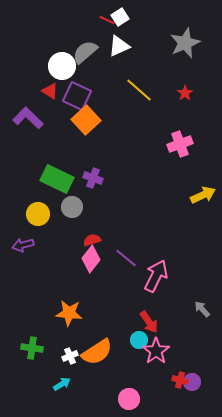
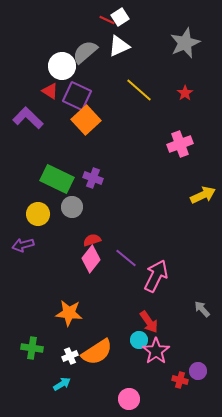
purple circle: moved 6 px right, 11 px up
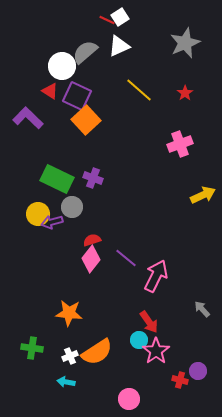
purple arrow: moved 29 px right, 23 px up
cyan arrow: moved 4 px right, 2 px up; rotated 138 degrees counterclockwise
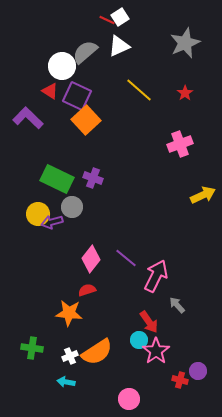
red semicircle: moved 5 px left, 50 px down
gray arrow: moved 25 px left, 4 px up
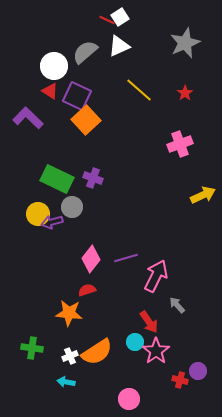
white circle: moved 8 px left
purple line: rotated 55 degrees counterclockwise
cyan circle: moved 4 px left, 2 px down
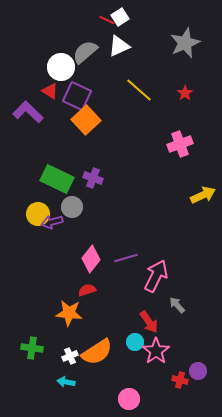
white circle: moved 7 px right, 1 px down
purple L-shape: moved 6 px up
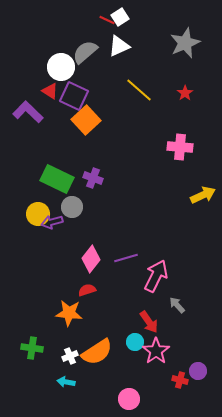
purple square: moved 3 px left
pink cross: moved 3 px down; rotated 25 degrees clockwise
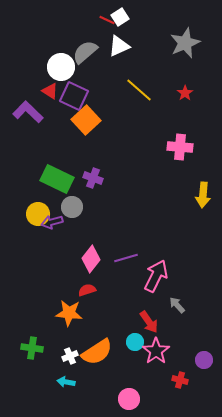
yellow arrow: rotated 120 degrees clockwise
purple circle: moved 6 px right, 11 px up
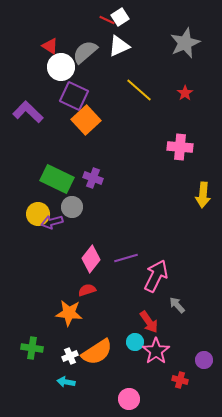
red triangle: moved 45 px up
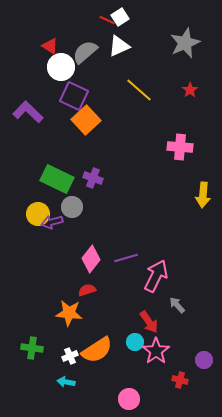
red star: moved 5 px right, 3 px up
orange semicircle: moved 2 px up
